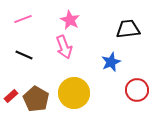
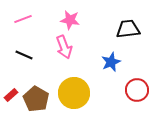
pink star: rotated 18 degrees counterclockwise
red rectangle: moved 1 px up
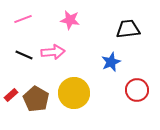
pink arrow: moved 11 px left, 5 px down; rotated 75 degrees counterclockwise
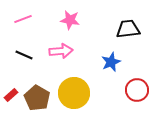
pink arrow: moved 8 px right, 1 px up
brown pentagon: moved 1 px right, 1 px up
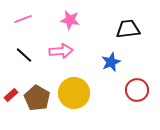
black line: rotated 18 degrees clockwise
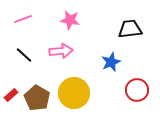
black trapezoid: moved 2 px right
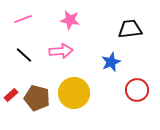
brown pentagon: rotated 15 degrees counterclockwise
